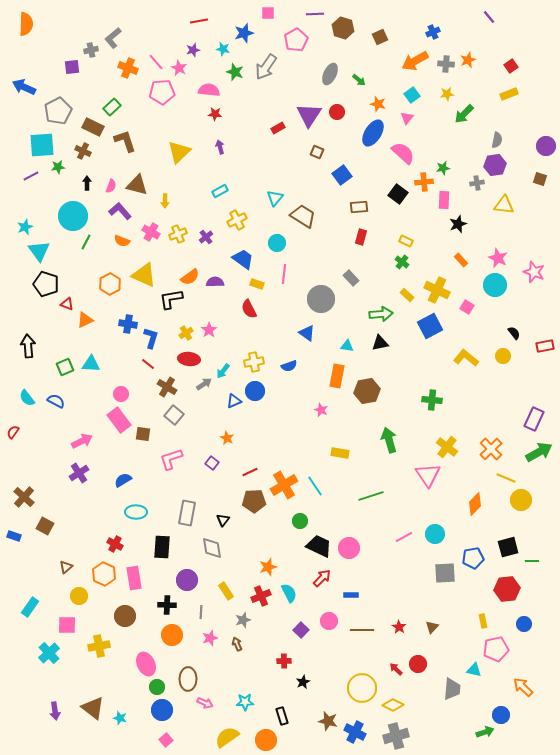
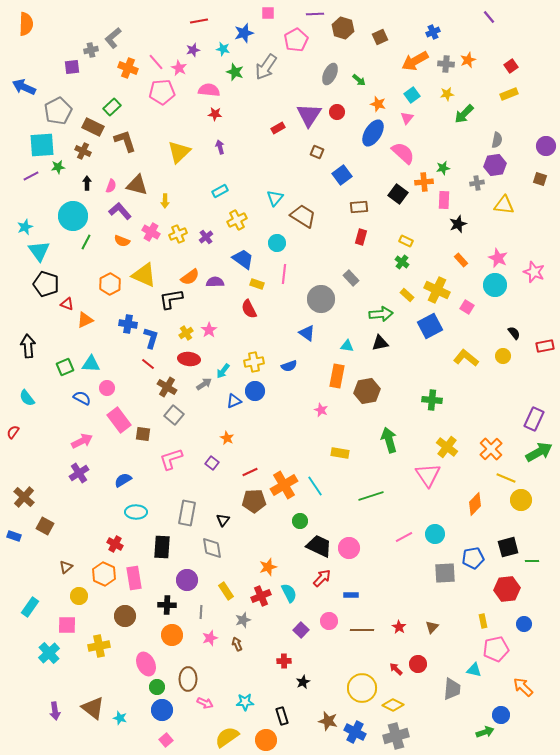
pink circle at (121, 394): moved 14 px left, 6 px up
blue semicircle at (56, 401): moved 26 px right, 3 px up
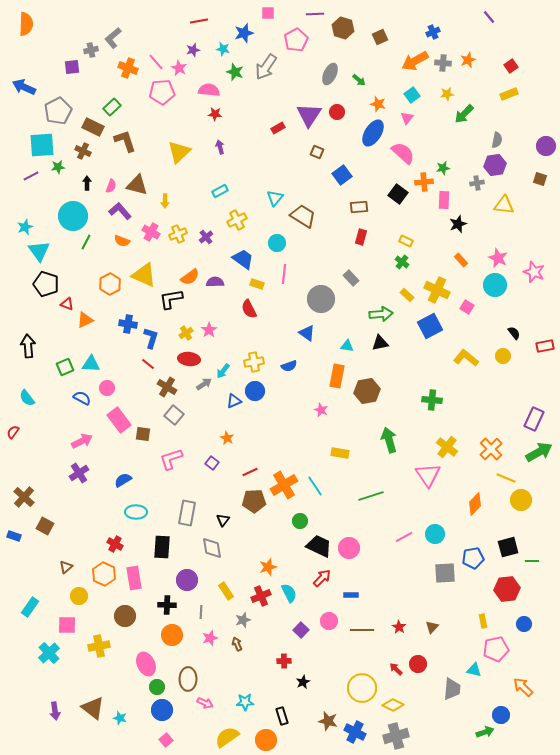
gray cross at (446, 64): moved 3 px left, 1 px up
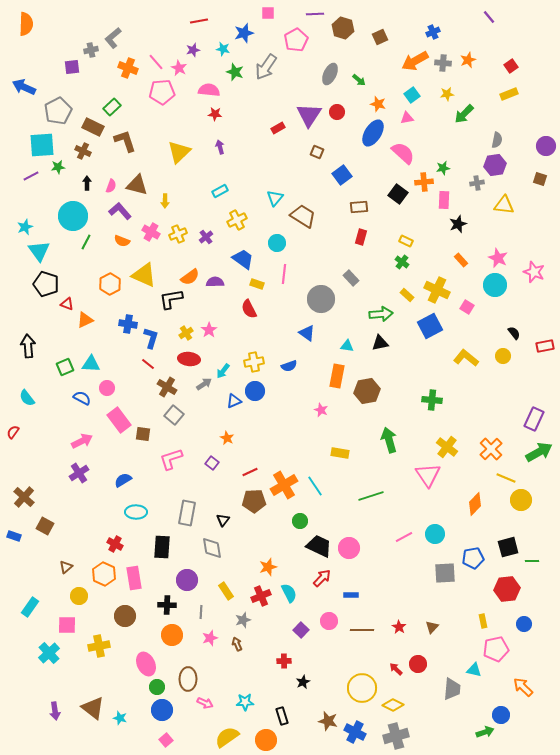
pink triangle at (407, 118): rotated 40 degrees clockwise
